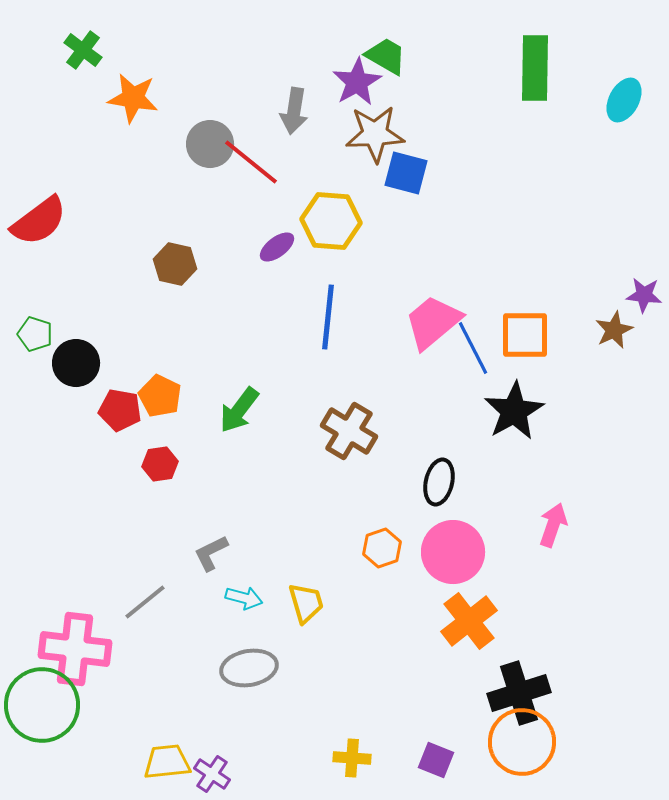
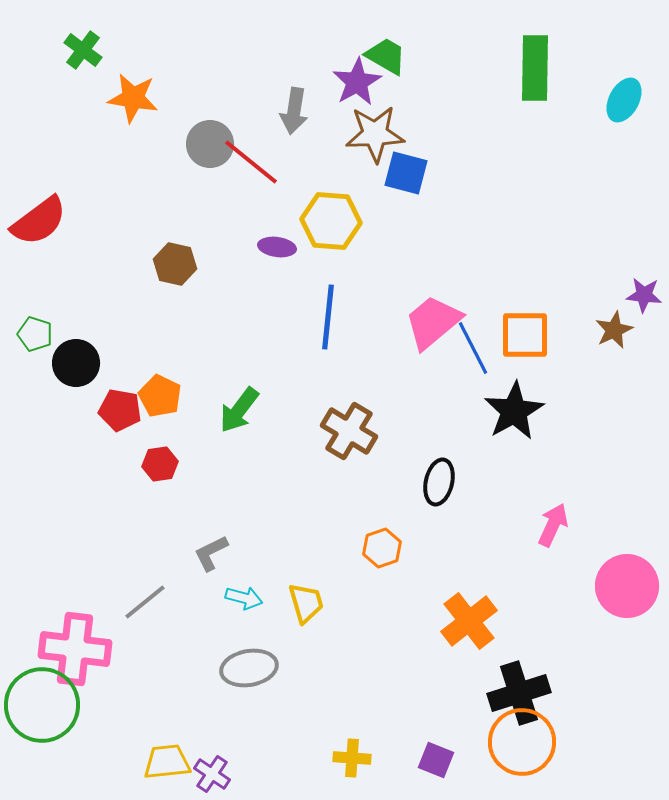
purple ellipse at (277, 247): rotated 45 degrees clockwise
pink arrow at (553, 525): rotated 6 degrees clockwise
pink circle at (453, 552): moved 174 px right, 34 px down
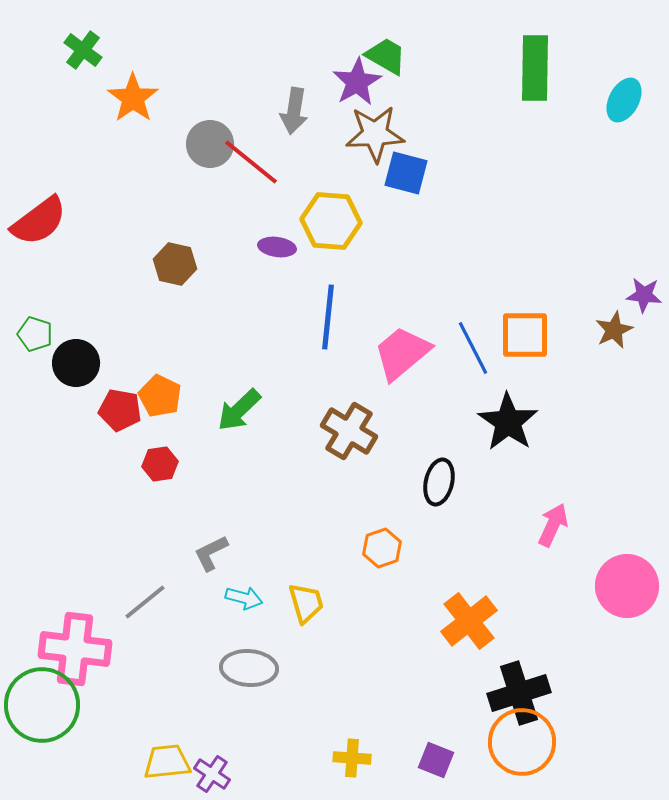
orange star at (133, 98): rotated 27 degrees clockwise
pink trapezoid at (433, 322): moved 31 px left, 31 px down
green arrow at (239, 410): rotated 9 degrees clockwise
black star at (514, 411): moved 6 px left, 11 px down; rotated 8 degrees counterclockwise
gray ellipse at (249, 668): rotated 14 degrees clockwise
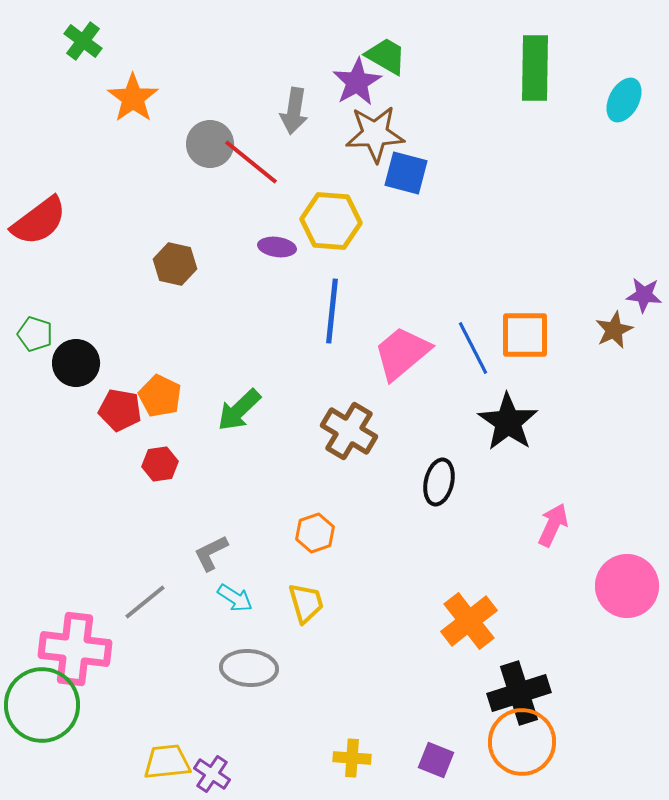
green cross at (83, 50): moved 9 px up
blue line at (328, 317): moved 4 px right, 6 px up
orange hexagon at (382, 548): moved 67 px left, 15 px up
cyan arrow at (244, 598): moved 9 px left; rotated 18 degrees clockwise
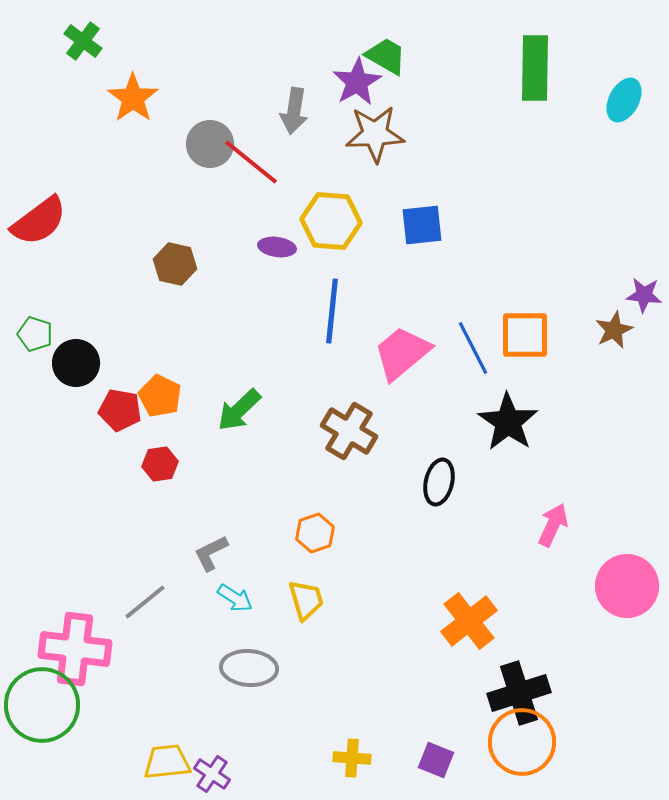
blue square at (406, 173): moved 16 px right, 52 px down; rotated 21 degrees counterclockwise
yellow trapezoid at (306, 603): moved 3 px up
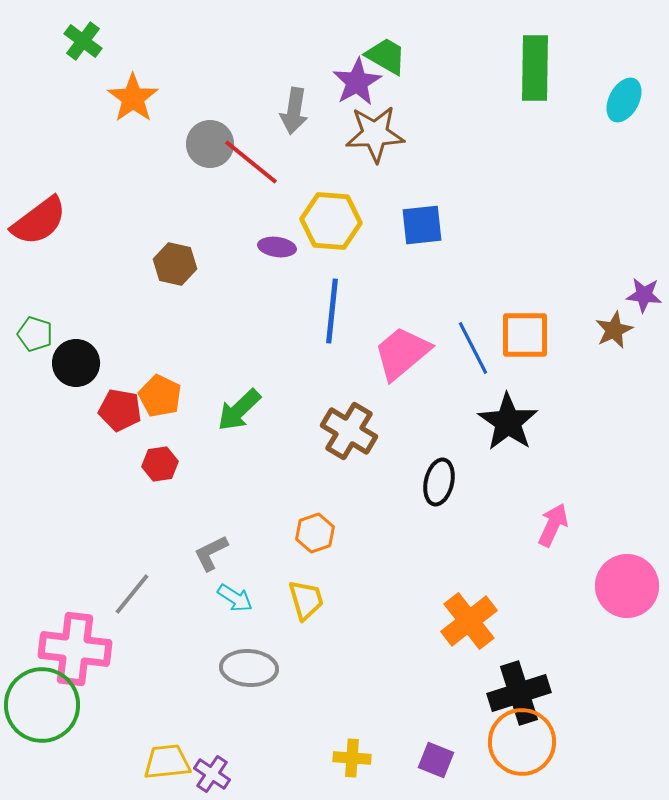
gray line at (145, 602): moved 13 px left, 8 px up; rotated 12 degrees counterclockwise
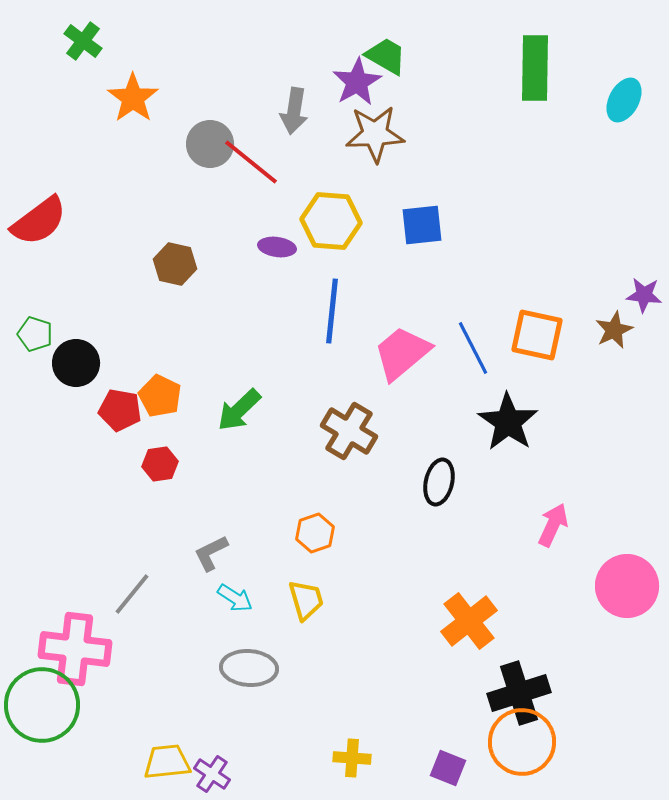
orange square at (525, 335): moved 12 px right; rotated 12 degrees clockwise
purple square at (436, 760): moved 12 px right, 8 px down
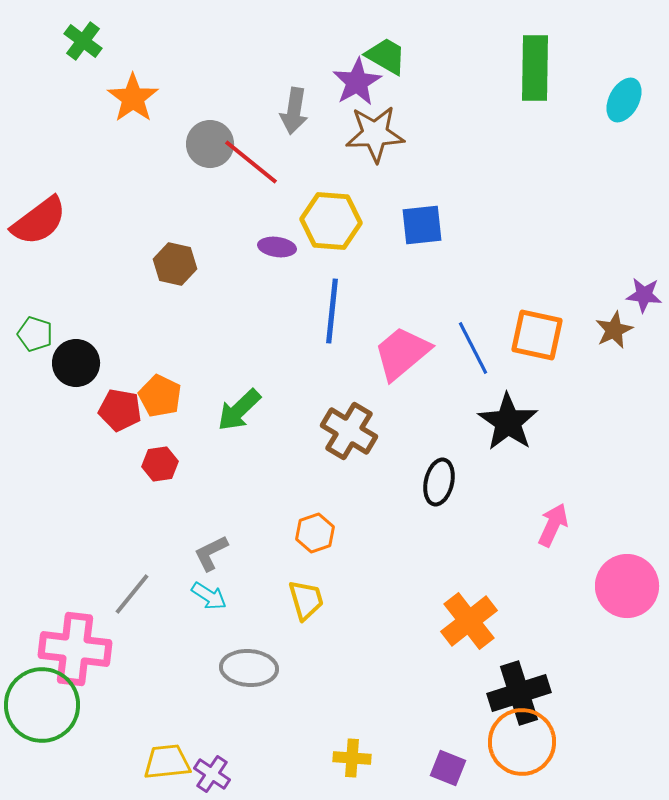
cyan arrow at (235, 598): moved 26 px left, 2 px up
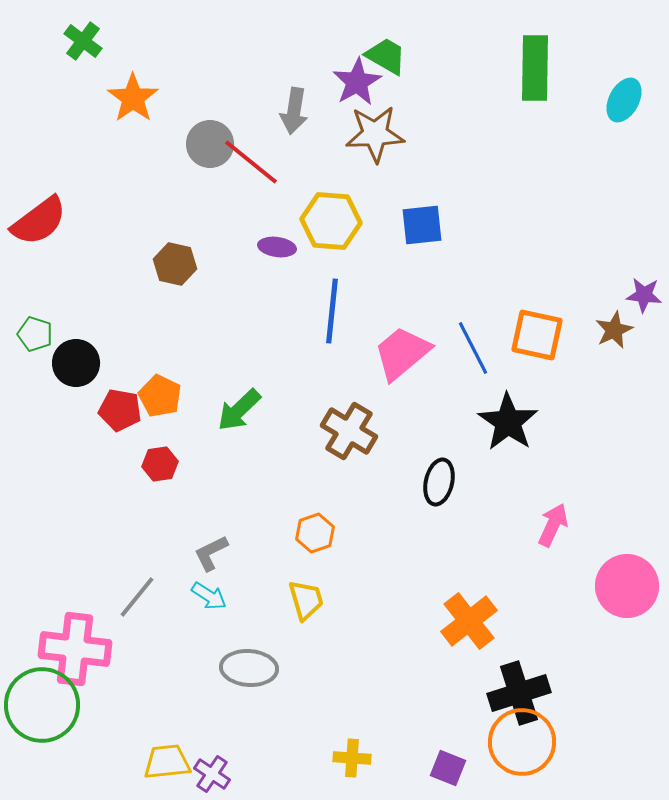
gray line at (132, 594): moved 5 px right, 3 px down
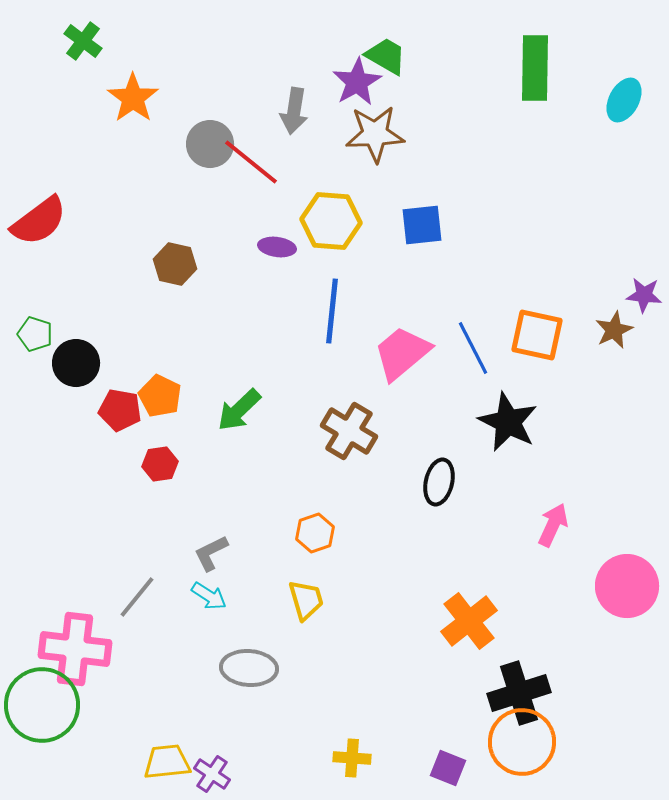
black star at (508, 422): rotated 8 degrees counterclockwise
